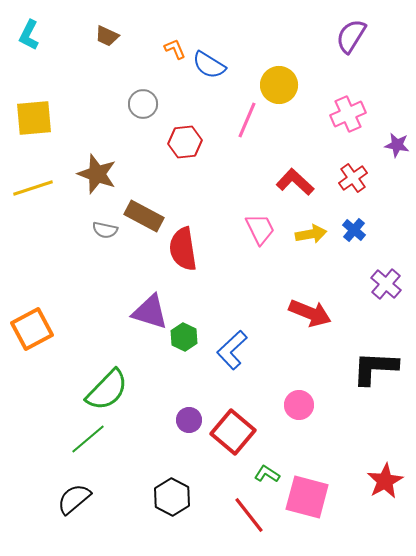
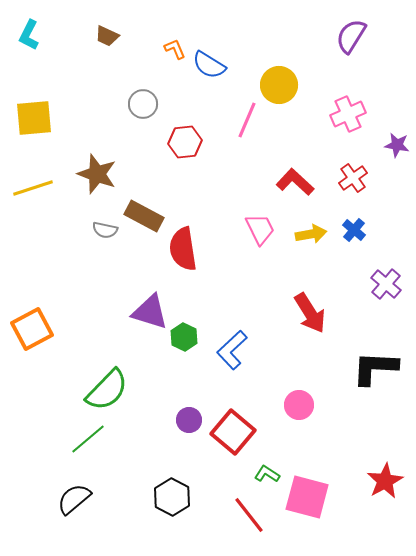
red arrow: rotated 36 degrees clockwise
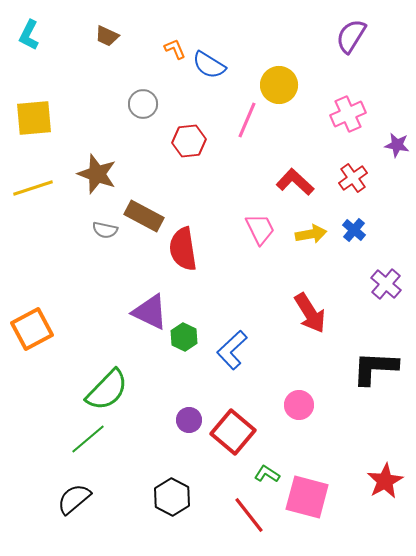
red hexagon: moved 4 px right, 1 px up
purple triangle: rotated 9 degrees clockwise
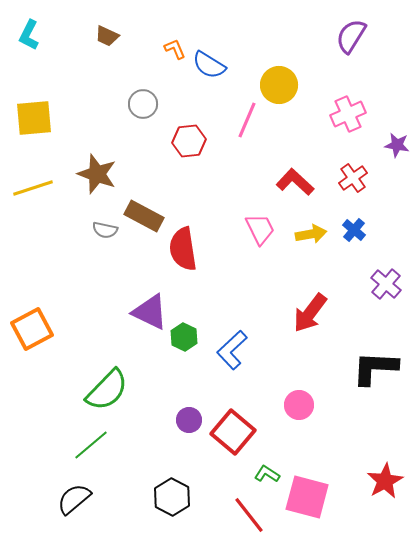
red arrow: rotated 69 degrees clockwise
green line: moved 3 px right, 6 px down
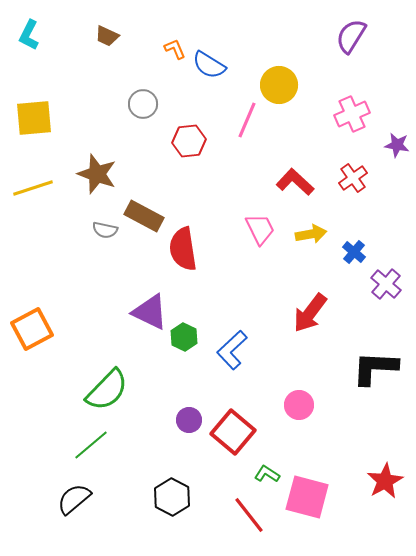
pink cross: moved 4 px right
blue cross: moved 22 px down
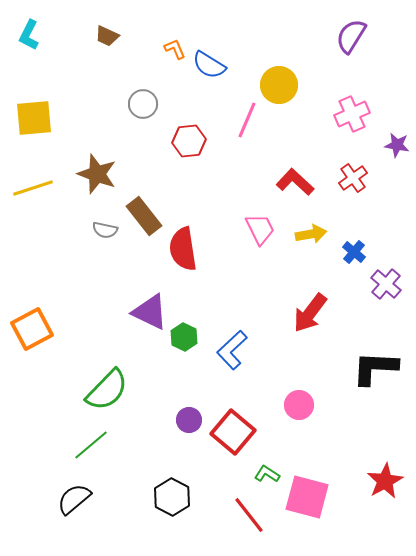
brown rectangle: rotated 24 degrees clockwise
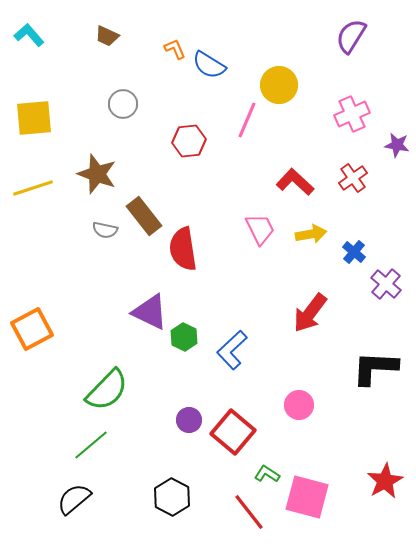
cyan L-shape: rotated 112 degrees clockwise
gray circle: moved 20 px left
red line: moved 3 px up
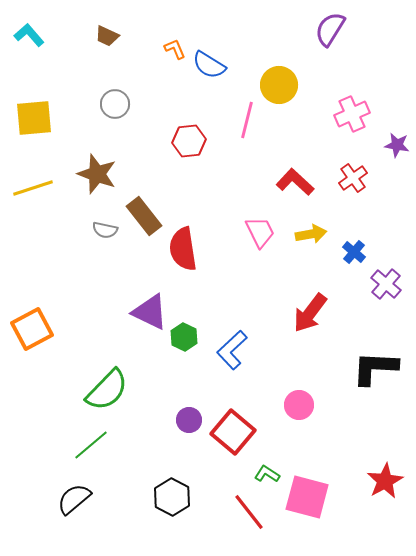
purple semicircle: moved 21 px left, 7 px up
gray circle: moved 8 px left
pink line: rotated 9 degrees counterclockwise
pink trapezoid: moved 3 px down
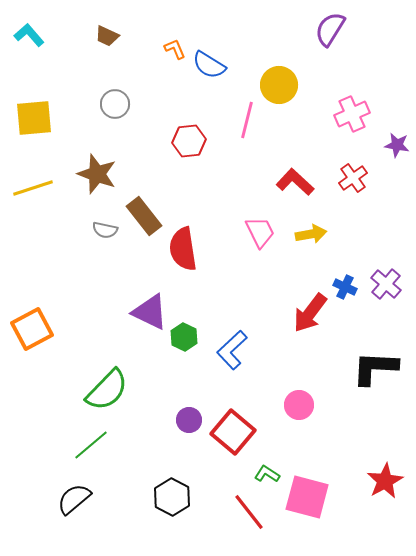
blue cross: moved 9 px left, 35 px down; rotated 15 degrees counterclockwise
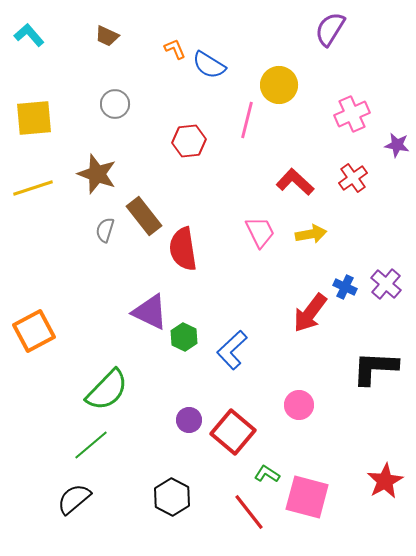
gray semicircle: rotated 95 degrees clockwise
orange square: moved 2 px right, 2 px down
